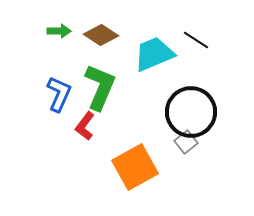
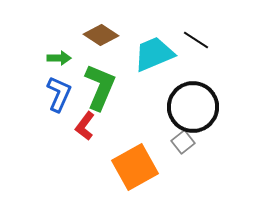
green arrow: moved 27 px down
black circle: moved 2 px right, 5 px up
gray square: moved 3 px left
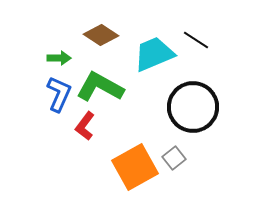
green L-shape: rotated 84 degrees counterclockwise
gray square: moved 9 px left, 16 px down
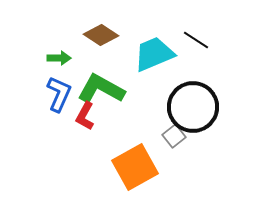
green L-shape: moved 1 px right, 2 px down
red L-shape: moved 10 px up; rotated 8 degrees counterclockwise
gray square: moved 22 px up
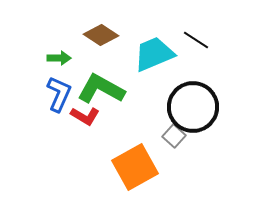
red L-shape: rotated 88 degrees counterclockwise
gray square: rotated 10 degrees counterclockwise
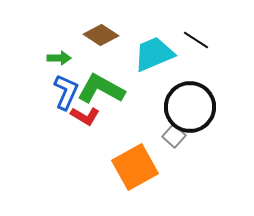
blue L-shape: moved 7 px right, 2 px up
black circle: moved 3 px left
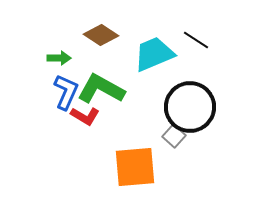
orange square: rotated 24 degrees clockwise
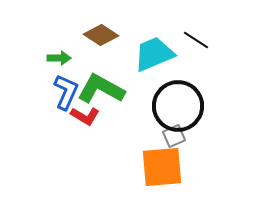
black circle: moved 12 px left, 1 px up
gray square: rotated 25 degrees clockwise
orange square: moved 27 px right
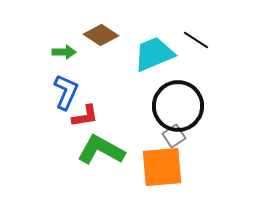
green arrow: moved 5 px right, 6 px up
green L-shape: moved 61 px down
red L-shape: rotated 40 degrees counterclockwise
gray square: rotated 10 degrees counterclockwise
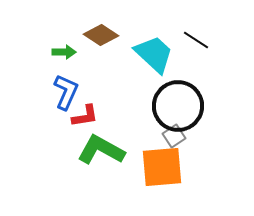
cyan trapezoid: rotated 66 degrees clockwise
